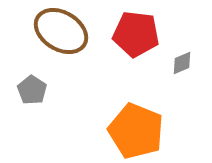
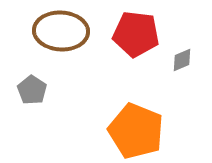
brown ellipse: rotated 28 degrees counterclockwise
gray diamond: moved 3 px up
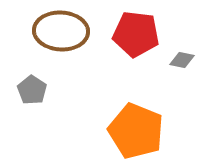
gray diamond: rotated 35 degrees clockwise
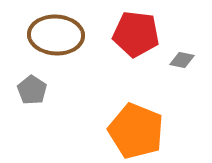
brown ellipse: moved 5 px left, 4 px down
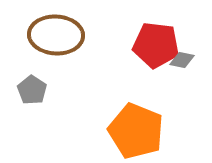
red pentagon: moved 20 px right, 11 px down
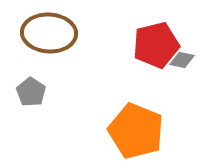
brown ellipse: moved 7 px left, 2 px up
red pentagon: rotated 21 degrees counterclockwise
gray pentagon: moved 1 px left, 2 px down
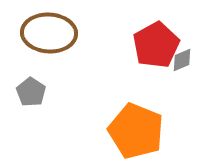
red pentagon: rotated 15 degrees counterclockwise
gray diamond: rotated 35 degrees counterclockwise
